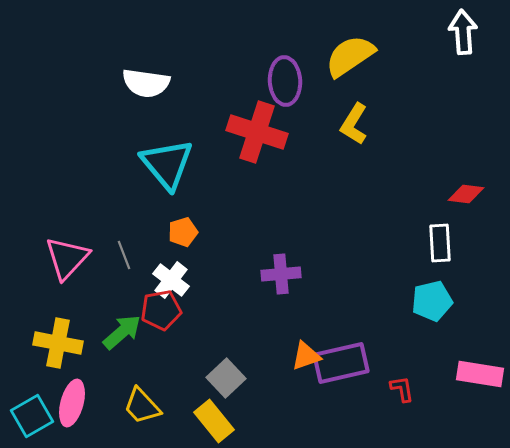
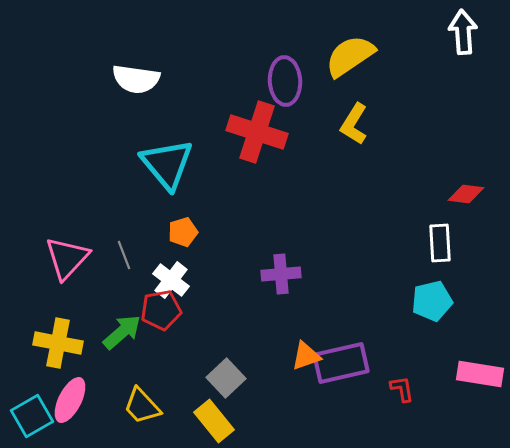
white semicircle: moved 10 px left, 4 px up
pink ellipse: moved 2 px left, 3 px up; rotated 12 degrees clockwise
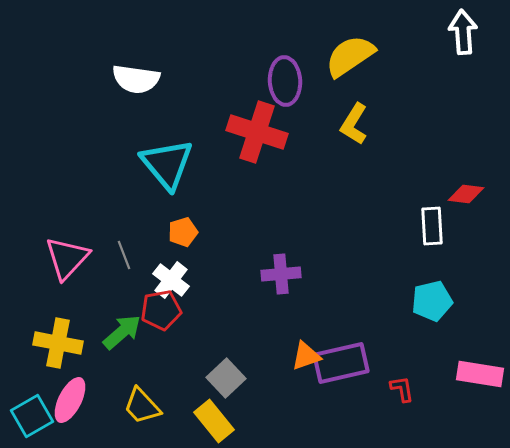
white rectangle: moved 8 px left, 17 px up
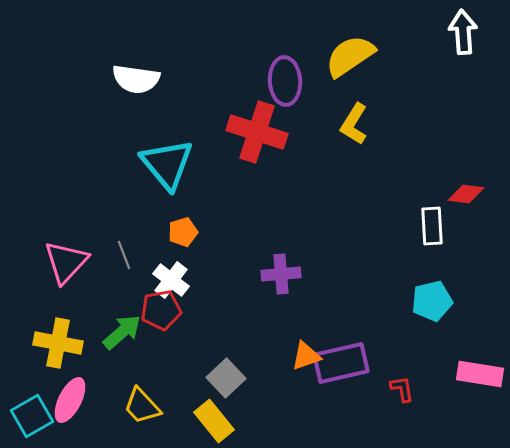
pink triangle: moved 1 px left, 4 px down
